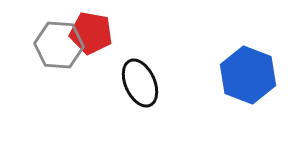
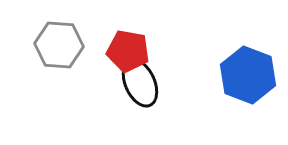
red pentagon: moved 37 px right, 18 px down
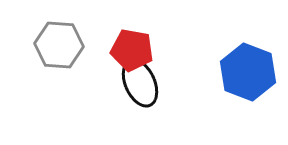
red pentagon: moved 4 px right, 1 px up
blue hexagon: moved 3 px up
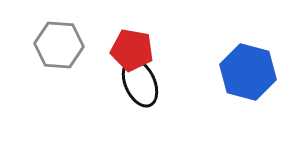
blue hexagon: rotated 6 degrees counterclockwise
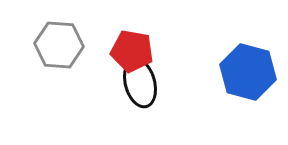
red pentagon: moved 1 px down
black ellipse: rotated 9 degrees clockwise
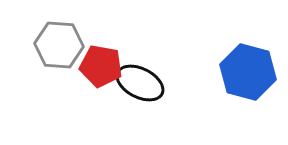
red pentagon: moved 31 px left, 15 px down
black ellipse: rotated 48 degrees counterclockwise
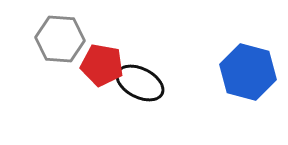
gray hexagon: moved 1 px right, 6 px up
red pentagon: moved 1 px right, 1 px up
